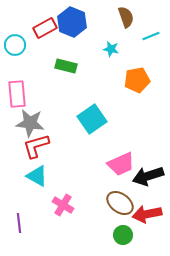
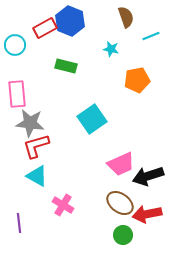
blue hexagon: moved 2 px left, 1 px up
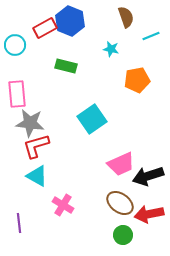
red arrow: moved 2 px right
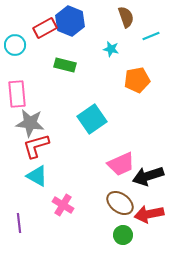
green rectangle: moved 1 px left, 1 px up
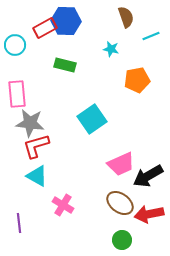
blue hexagon: moved 4 px left; rotated 20 degrees counterclockwise
black arrow: rotated 12 degrees counterclockwise
green circle: moved 1 px left, 5 px down
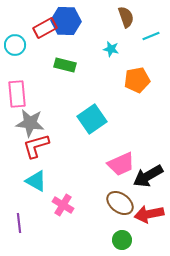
cyan triangle: moved 1 px left, 5 px down
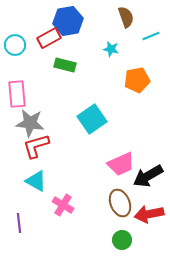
blue hexagon: moved 2 px right; rotated 12 degrees counterclockwise
red rectangle: moved 4 px right, 10 px down
brown ellipse: rotated 32 degrees clockwise
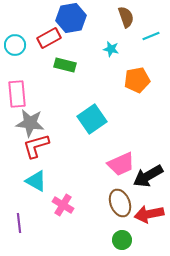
blue hexagon: moved 3 px right, 3 px up
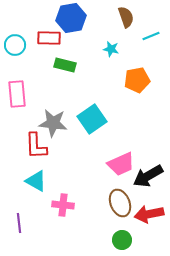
red rectangle: rotated 30 degrees clockwise
gray star: moved 23 px right
red L-shape: rotated 76 degrees counterclockwise
pink cross: rotated 25 degrees counterclockwise
